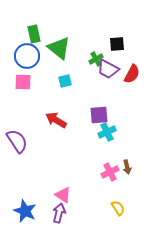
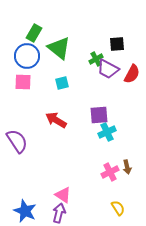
green rectangle: moved 1 px up; rotated 42 degrees clockwise
cyan square: moved 3 px left, 2 px down
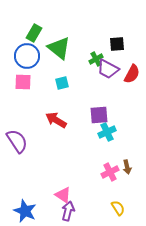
purple arrow: moved 9 px right, 2 px up
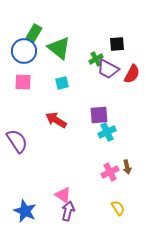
blue circle: moved 3 px left, 5 px up
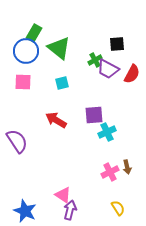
blue circle: moved 2 px right
green cross: moved 1 px left, 1 px down
purple square: moved 5 px left
purple arrow: moved 2 px right, 1 px up
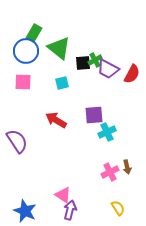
black square: moved 34 px left, 19 px down
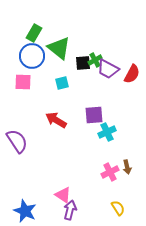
blue circle: moved 6 px right, 5 px down
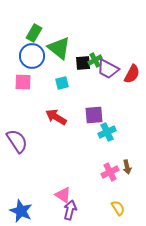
red arrow: moved 3 px up
blue star: moved 4 px left
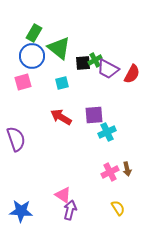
pink square: rotated 18 degrees counterclockwise
red arrow: moved 5 px right
purple semicircle: moved 1 px left, 2 px up; rotated 15 degrees clockwise
brown arrow: moved 2 px down
blue star: rotated 20 degrees counterclockwise
